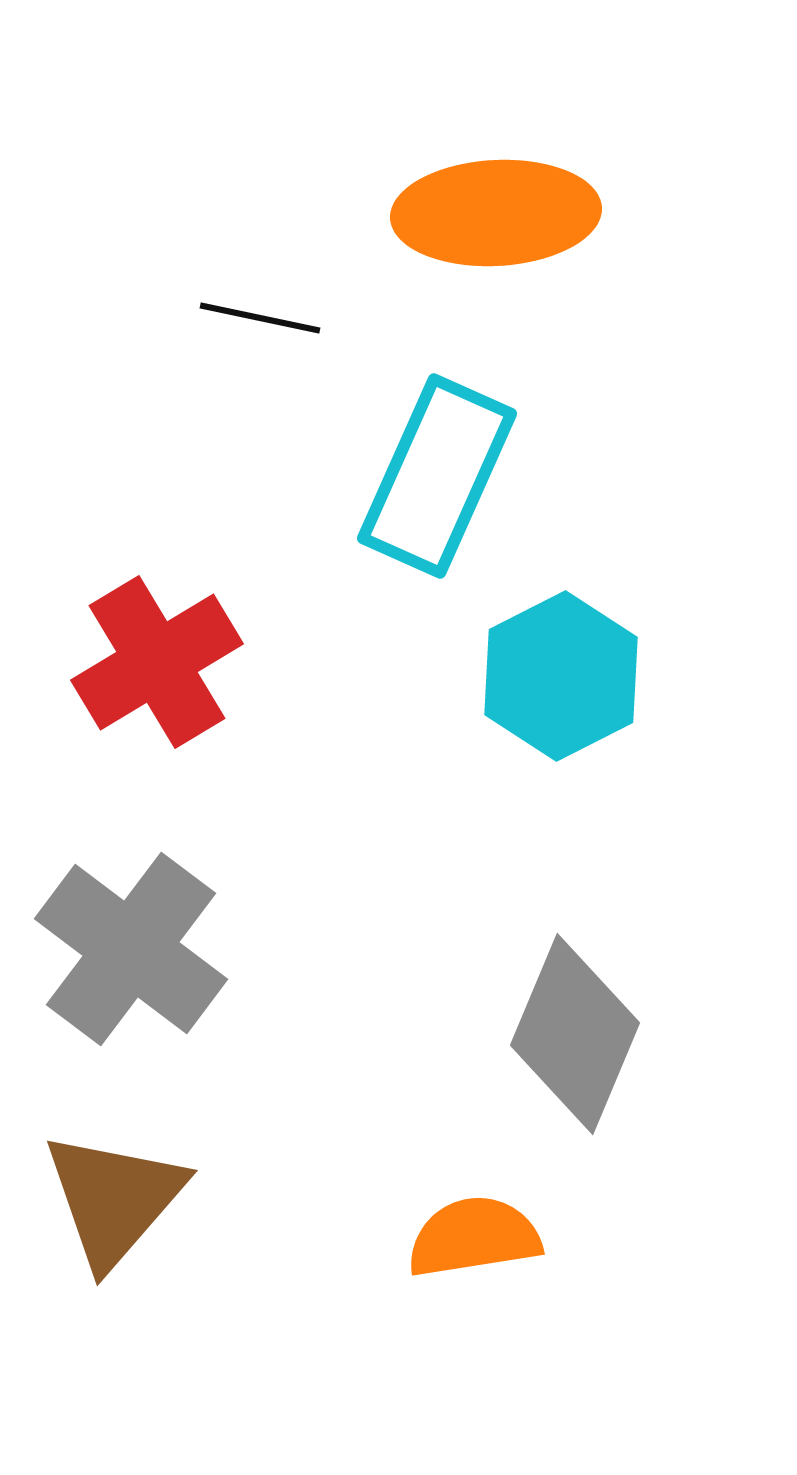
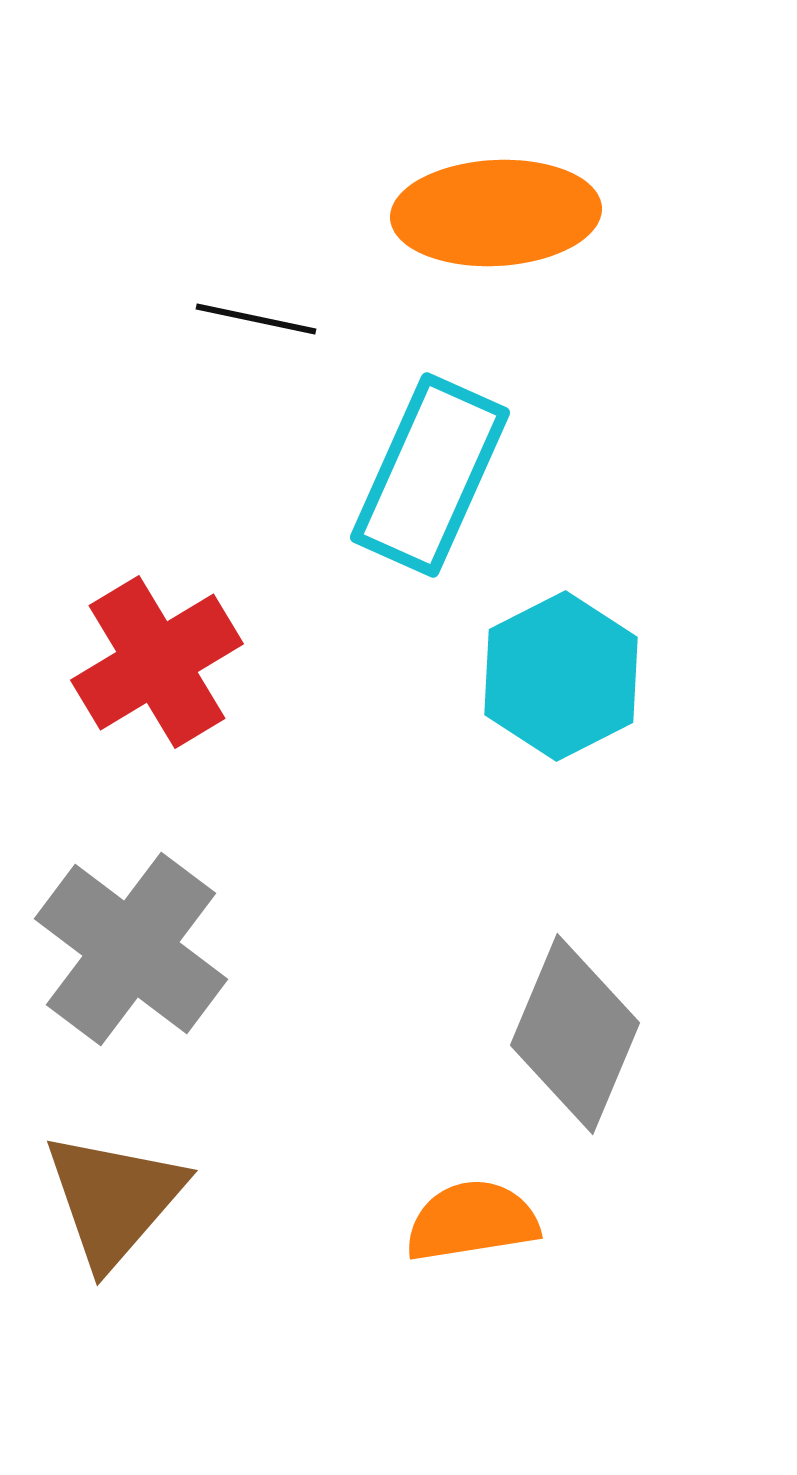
black line: moved 4 px left, 1 px down
cyan rectangle: moved 7 px left, 1 px up
orange semicircle: moved 2 px left, 16 px up
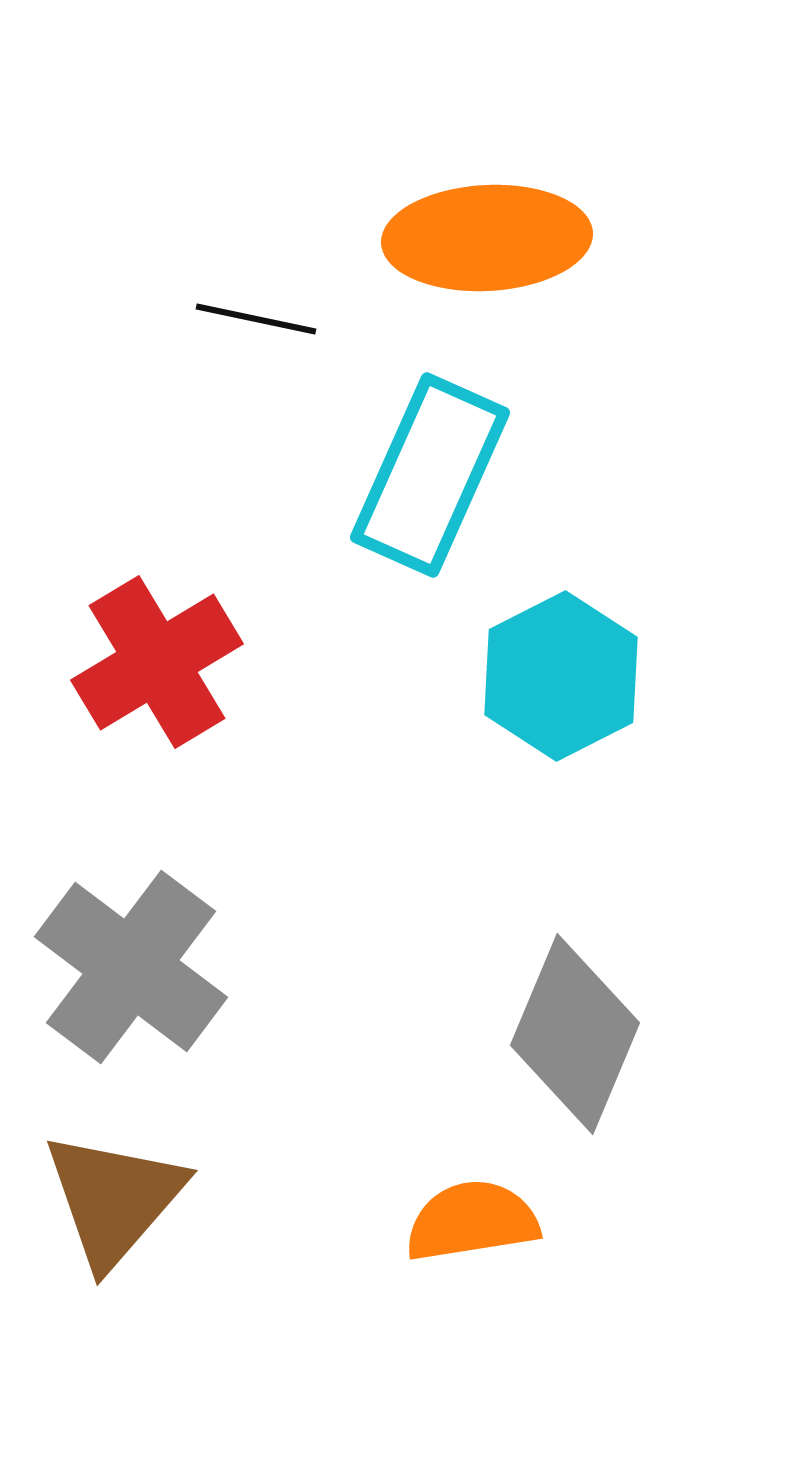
orange ellipse: moved 9 px left, 25 px down
gray cross: moved 18 px down
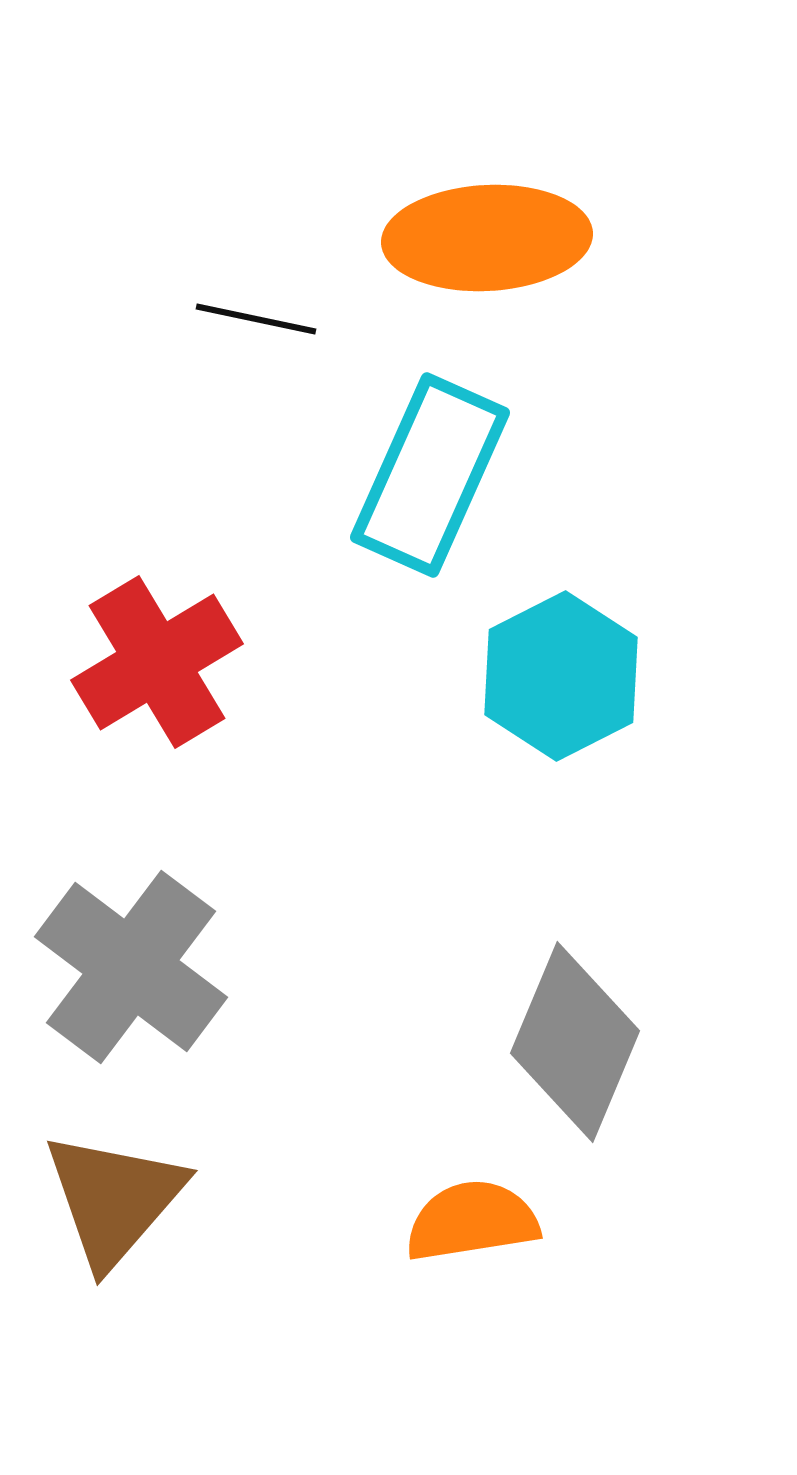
gray diamond: moved 8 px down
